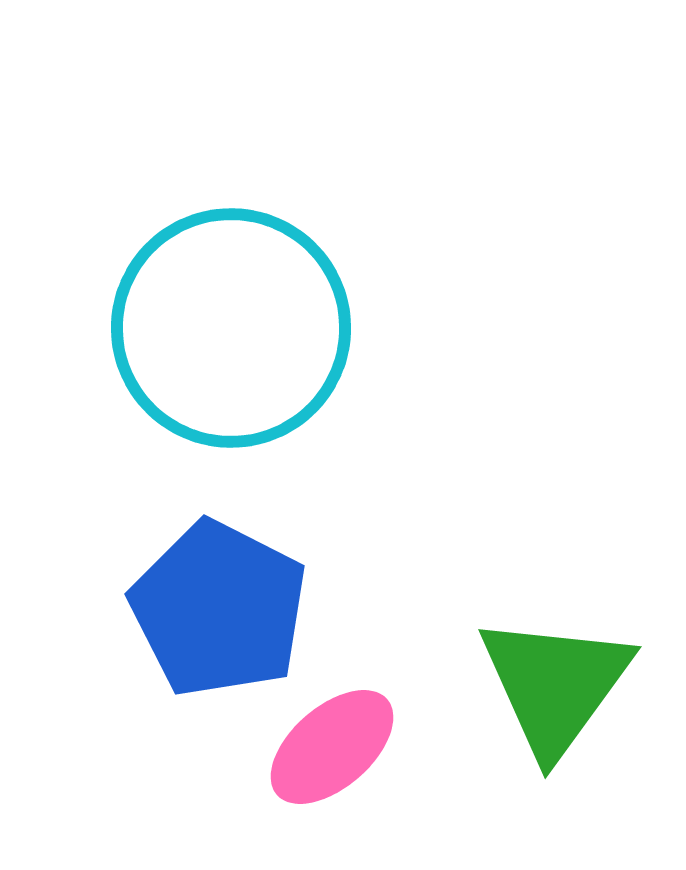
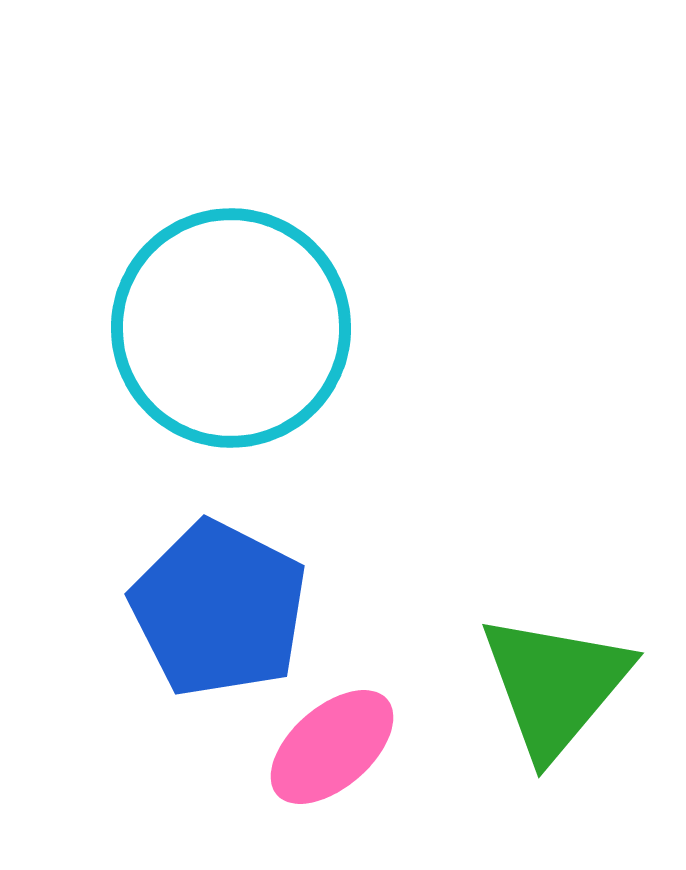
green triangle: rotated 4 degrees clockwise
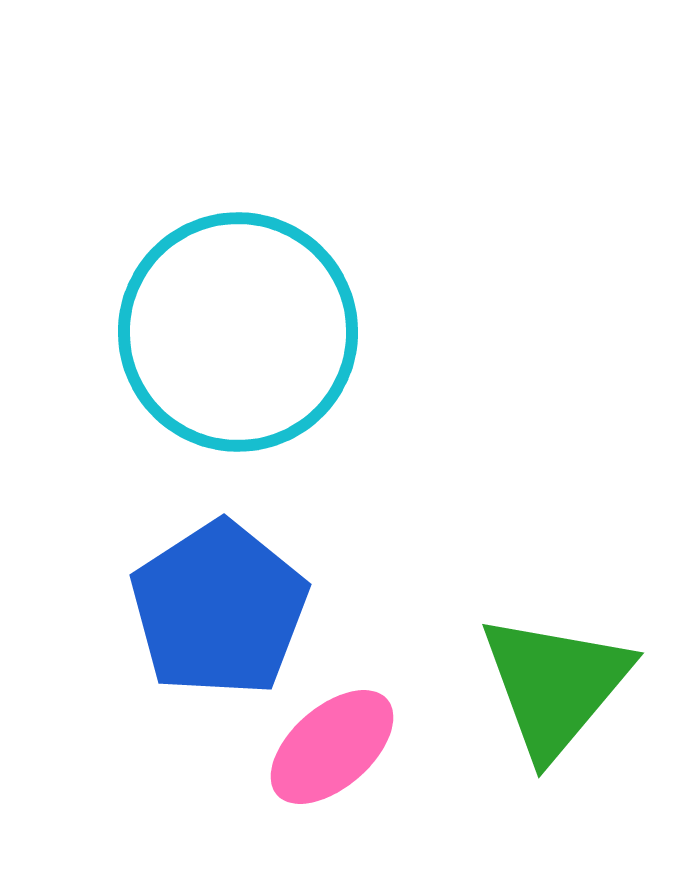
cyan circle: moved 7 px right, 4 px down
blue pentagon: rotated 12 degrees clockwise
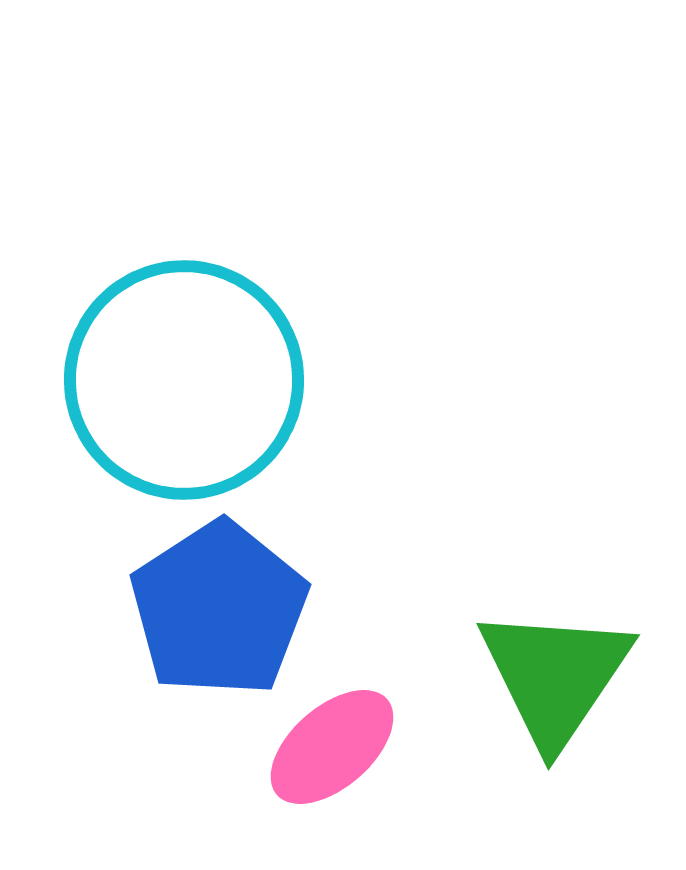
cyan circle: moved 54 px left, 48 px down
green triangle: moved 9 px up; rotated 6 degrees counterclockwise
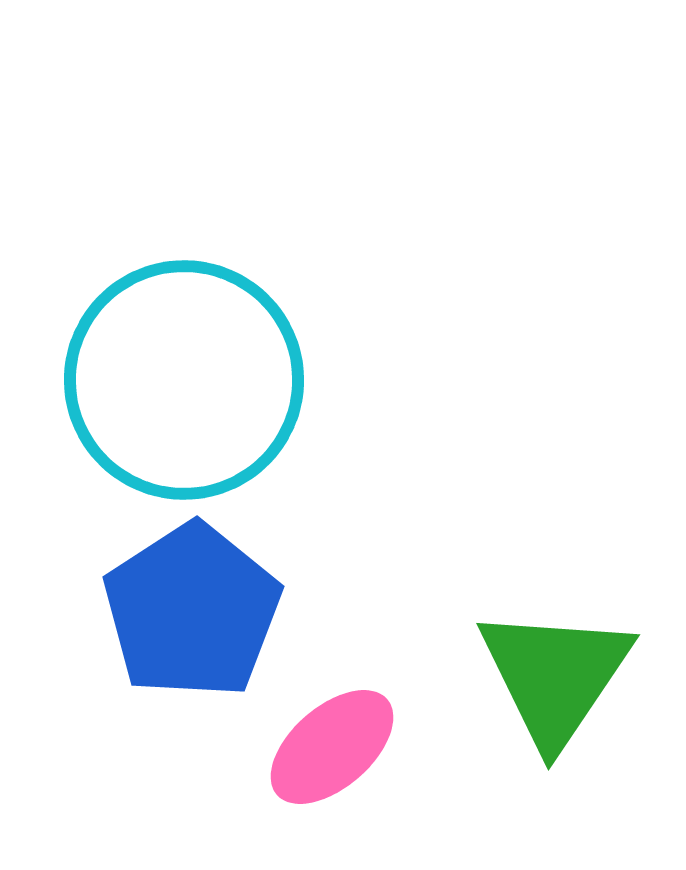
blue pentagon: moved 27 px left, 2 px down
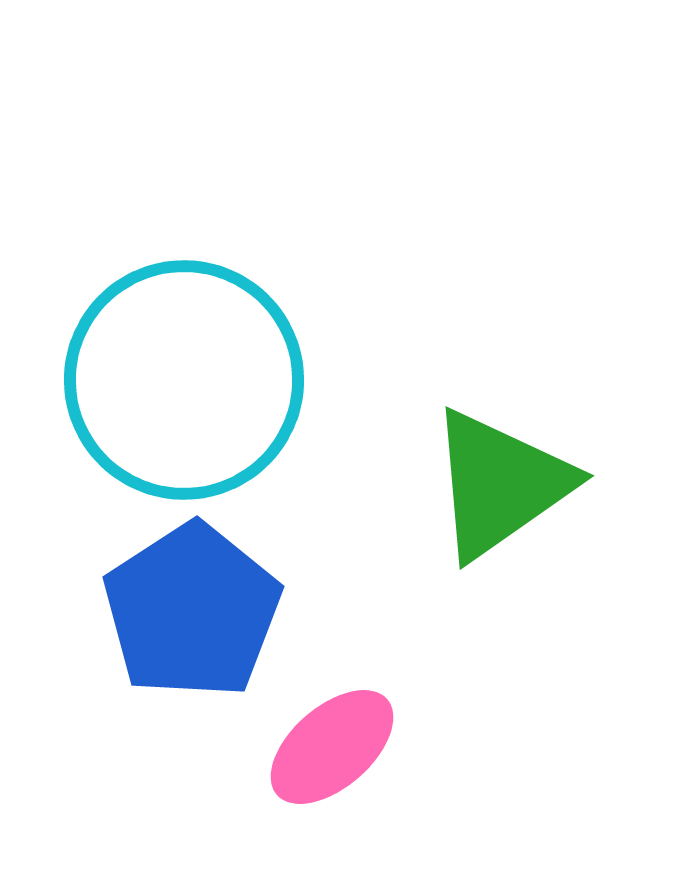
green triangle: moved 55 px left, 192 px up; rotated 21 degrees clockwise
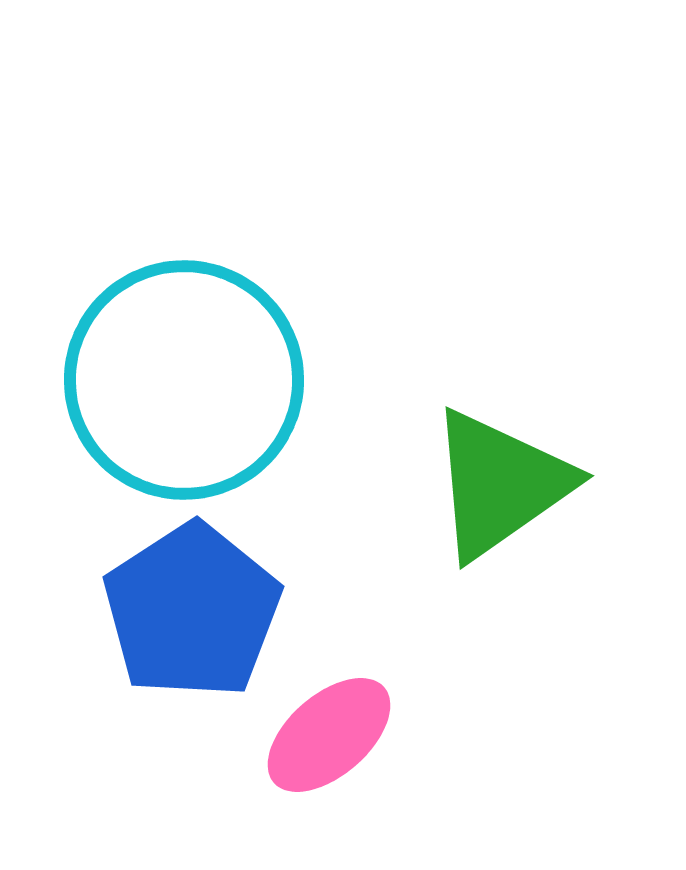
pink ellipse: moved 3 px left, 12 px up
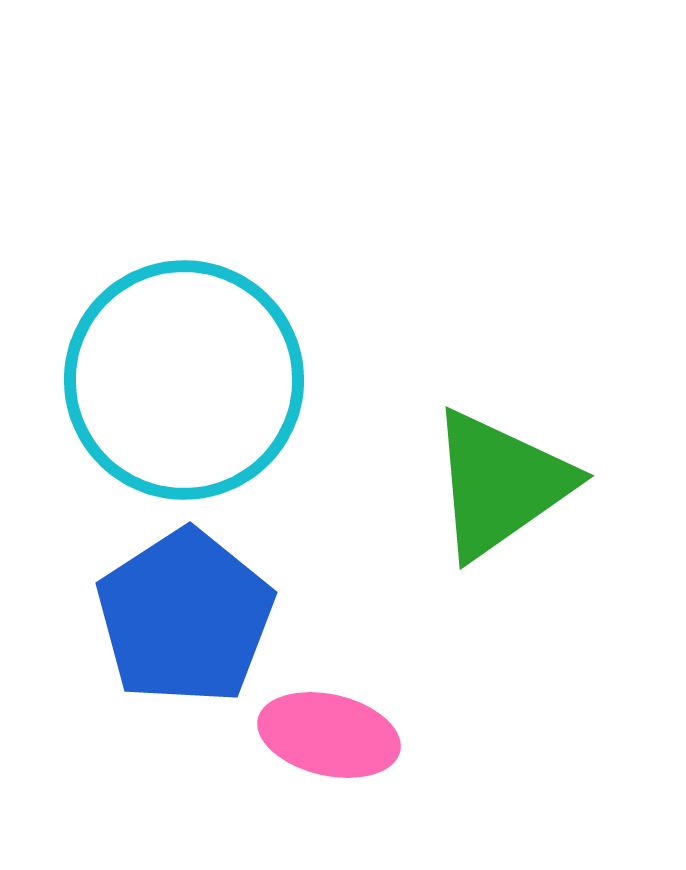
blue pentagon: moved 7 px left, 6 px down
pink ellipse: rotated 54 degrees clockwise
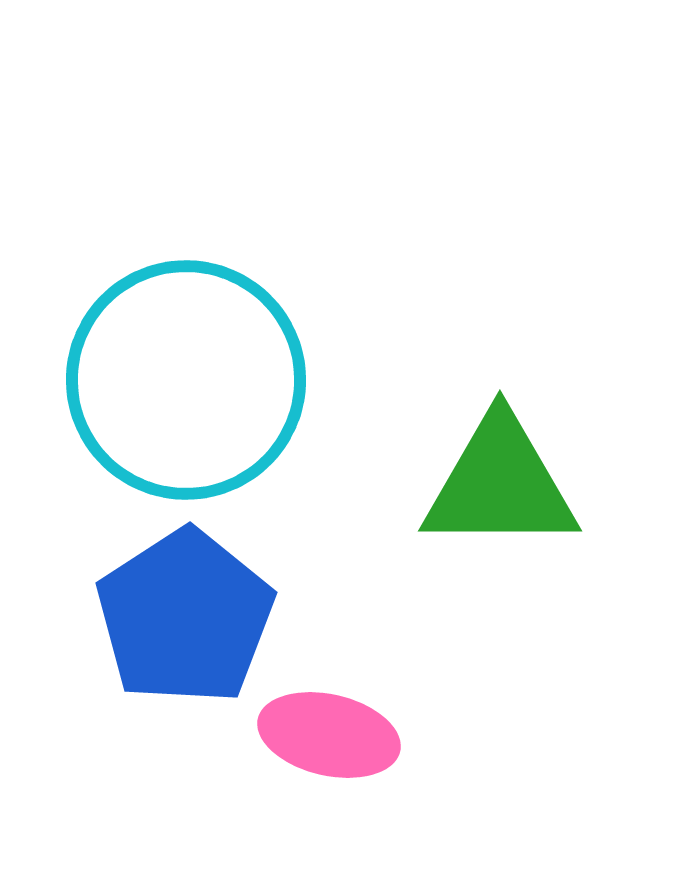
cyan circle: moved 2 px right
green triangle: rotated 35 degrees clockwise
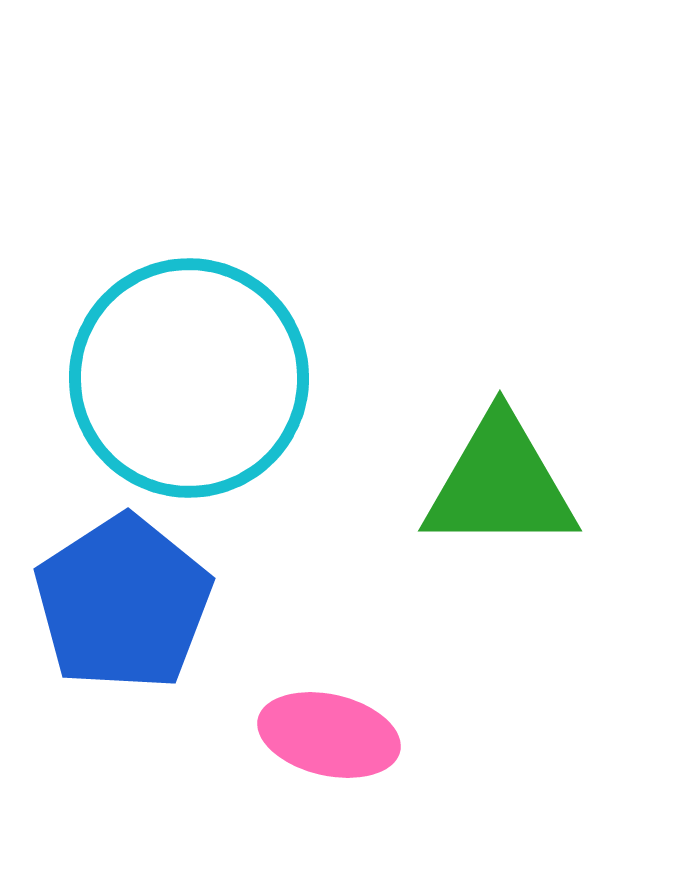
cyan circle: moved 3 px right, 2 px up
blue pentagon: moved 62 px left, 14 px up
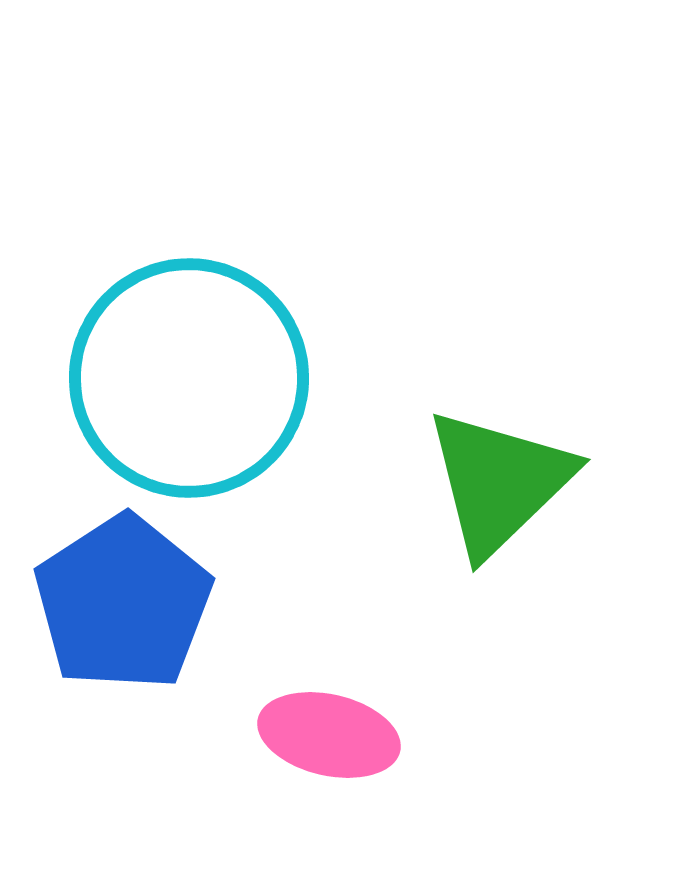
green triangle: moved 1 px left, 2 px up; rotated 44 degrees counterclockwise
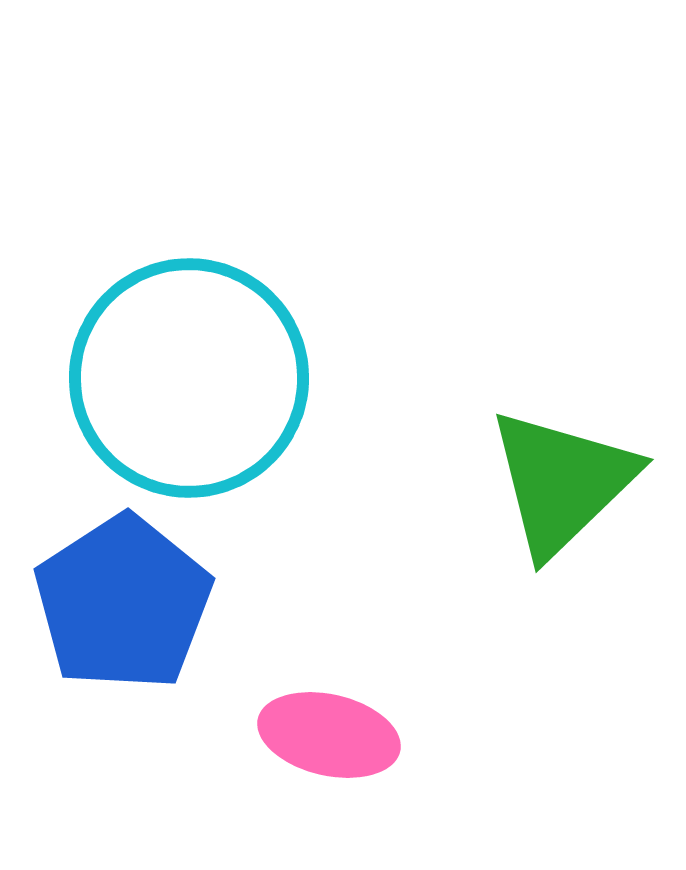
green triangle: moved 63 px right
